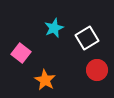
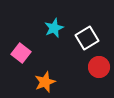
red circle: moved 2 px right, 3 px up
orange star: moved 2 px down; rotated 20 degrees clockwise
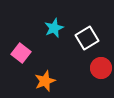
red circle: moved 2 px right, 1 px down
orange star: moved 1 px up
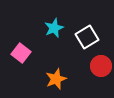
white square: moved 1 px up
red circle: moved 2 px up
orange star: moved 11 px right, 2 px up
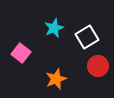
red circle: moved 3 px left
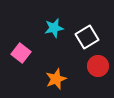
cyan star: rotated 12 degrees clockwise
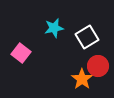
orange star: moved 26 px right; rotated 15 degrees counterclockwise
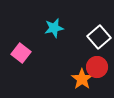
white square: moved 12 px right; rotated 10 degrees counterclockwise
red circle: moved 1 px left, 1 px down
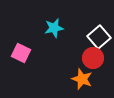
pink square: rotated 12 degrees counterclockwise
red circle: moved 4 px left, 9 px up
orange star: rotated 15 degrees counterclockwise
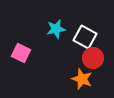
cyan star: moved 2 px right, 1 px down
white square: moved 14 px left; rotated 20 degrees counterclockwise
